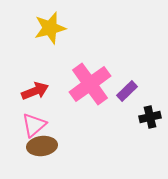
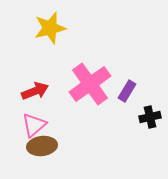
purple rectangle: rotated 15 degrees counterclockwise
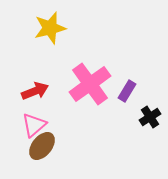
black cross: rotated 20 degrees counterclockwise
brown ellipse: rotated 44 degrees counterclockwise
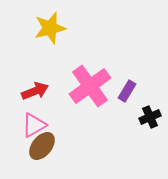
pink cross: moved 2 px down
black cross: rotated 10 degrees clockwise
pink triangle: rotated 12 degrees clockwise
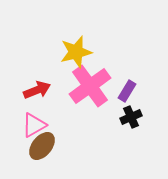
yellow star: moved 26 px right, 24 px down
red arrow: moved 2 px right, 1 px up
black cross: moved 19 px left
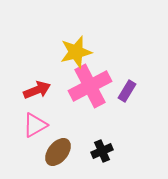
pink cross: rotated 9 degrees clockwise
black cross: moved 29 px left, 34 px down
pink triangle: moved 1 px right
brown ellipse: moved 16 px right, 6 px down
